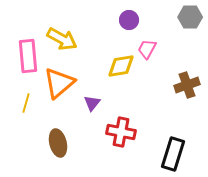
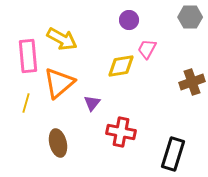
brown cross: moved 5 px right, 3 px up
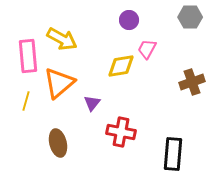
yellow line: moved 2 px up
black rectangle: rotated 12 degrees counterclockwise
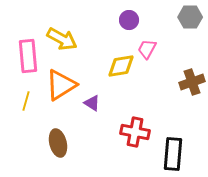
orange triangle: moved 2 px right, 2 px down; rotated 8 degrees clockwise
purple triangle: rotated 36 degrees counterclockwise
red cross: moved 14 px right
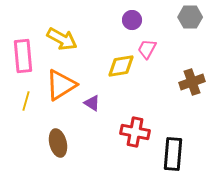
purple circle: moved 3 px right
pink rectangle: moved 5 px left
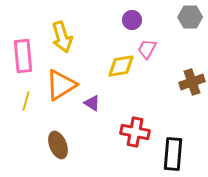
yellow arrow: moved 2 px up; rotated 44 degrees clockwise
brown ellipse: moved 2 px down; rotated 8 degrees counterclockwise
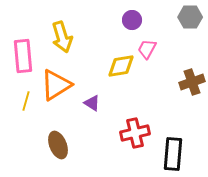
orange triangle: moved 5 px left
red cross: moved 1 px down; rotated 24 degrees counterclockwise
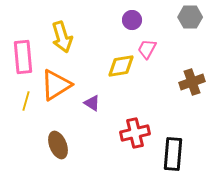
pink rectangle: moved 1 px down
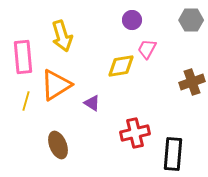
gray hexagon: moved 1 px right, 3 px down
yellow arrow: moved 1 px up
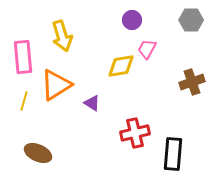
yellow line: moved 2 px left
brown ellipse: moved 20 px left, 8 px down; rotated 44 degrees counterclockwise
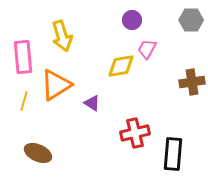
brown cross: rotated 10 degrees clockwise
